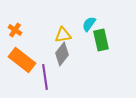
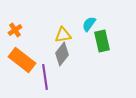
orange cross: rotated 24 degrees clockwise
green rectangle: moved 1 px right, 1 px down
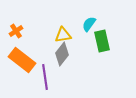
orange cross: moved 1 px right, 1 px down
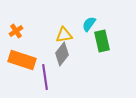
yellow triangle: moved 1 px right
orange rectangle: rotated 20 degrees counterclockwise
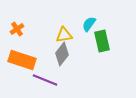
orange cross: moved 1 px right, 2 px up
purple line: moved 3 px down; rotated 60 degrees counterclockwise
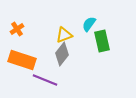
yellow triangle: rotated 12 degrees counterclockwise
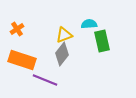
cyan semicircle: rotated 49 degrees clockwise
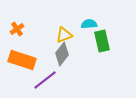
purple line: rotated 60 degrees counterclockwise
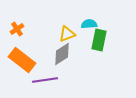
yellow triangle: moved 3 px right, 1 px up
green rectangle: moved 3 px left, 1 px up; rotated 25 degrees clockwise
gray diamond: rotated 20 degrees clockwise
orange rectangle: rotated 20 degrees clockwise
purple line: rotated 30 degrees clockwise
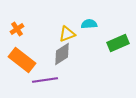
green rectangle: moved 19 px right, 3 px down; rotated 55 degrees clockwise
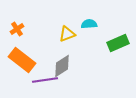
gray diamond: moved 12 px down
